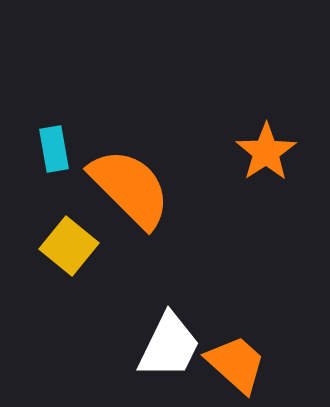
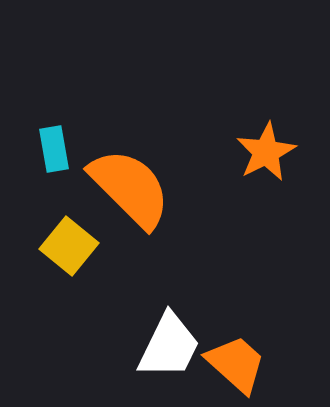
orange star: rotated 6 degrees clockwise
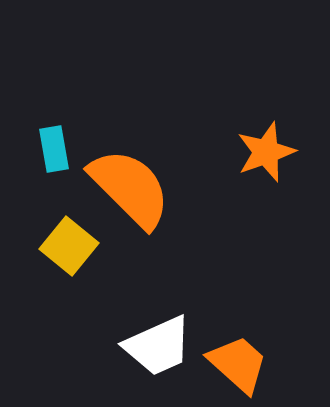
orange star: rotated 8 degrees clockwise
white trapezoid: moved 11 px left; rotated 40 degrees clockwise
orange trapezoid: moved 2 px right
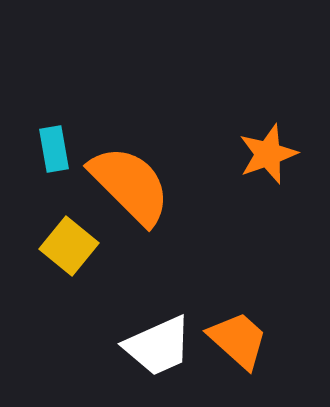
orange star: moved 2 px right, 2 px down
orange semicircle: moved 3 px up
orange trapezoid: moved 24 px up
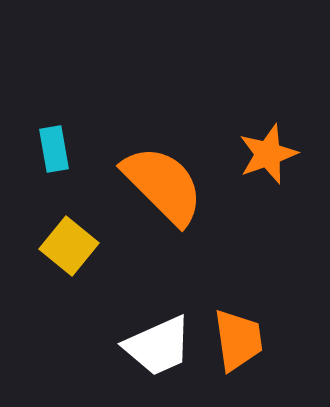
orange semicircle: moved 33 px right
orange trapezoid: rotated 40 degrees clockwise
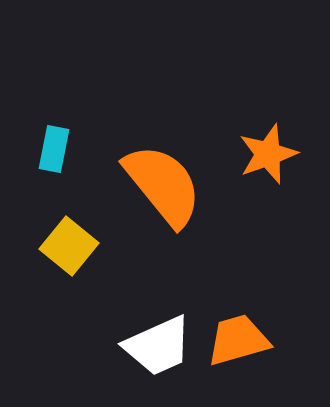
cyan rectangle: rotated 21 degrees clockwise
orange semicircle: rotated 6 degrees clockwise
orange trapezoid: rotated 98 degrees counterclockwise
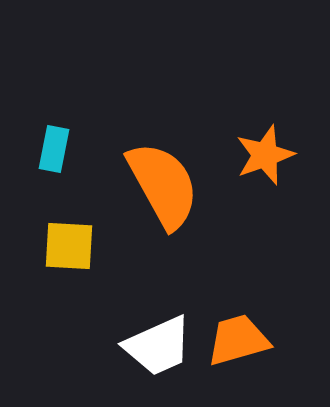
orange star: moved 3 px left, 1 px down
orange semicircle: rotated 10 degrees clockwise
yellow square: rotated 36 degrees counterclockwise
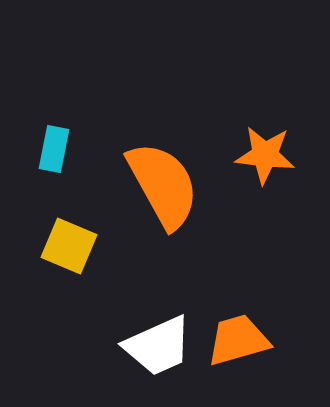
orange star: rotated 26 degrees clockwise
yellow square: rotated 20 degrees clockwise
